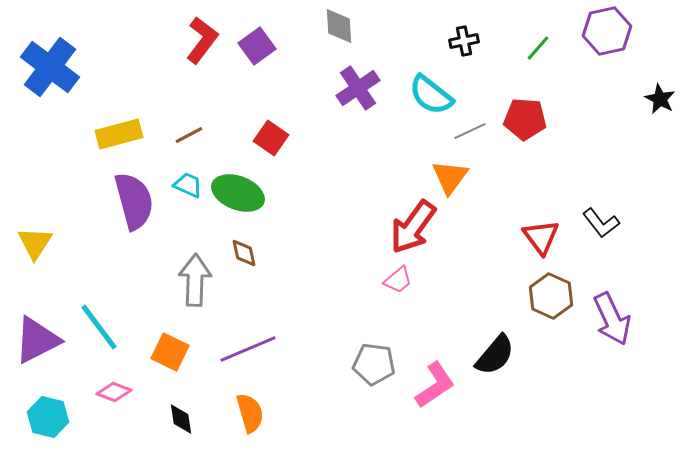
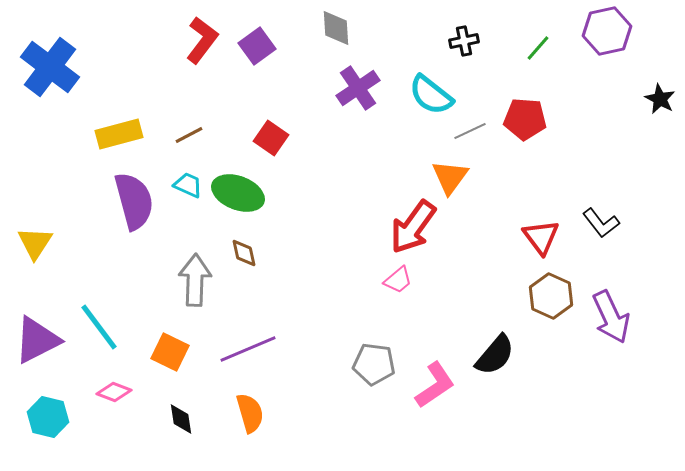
gray diamond: moved 3 px left, 2 px down
purple arrow: moved 1 px left, 2 px up
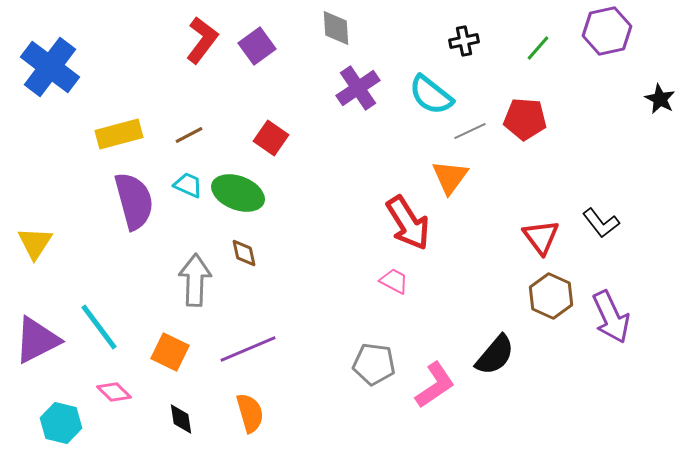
red arrow: moved 5 px left, 4 px up; rotated 68 degrees counterclockwise
pink trapezoid: moved 4 px left, 1 px down; rotated 112 degrees counterclockwise
pink diamond: rotated 24 degrees clockwise
cyan hexagon: moved 13 px right, 6 px down
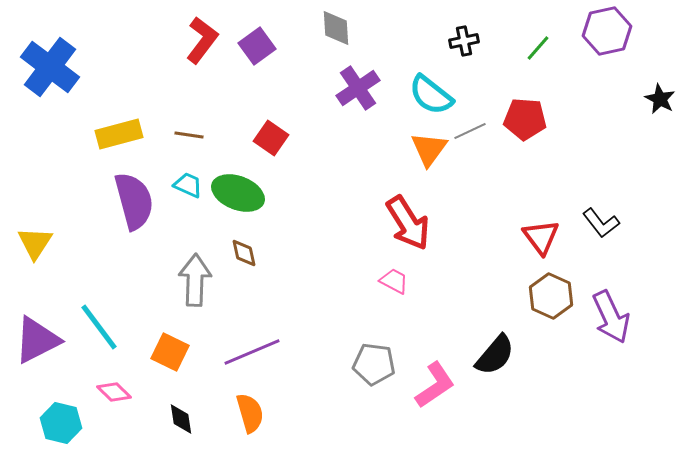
brown line: rotated 36 degrees clockwise
orange triangle: moved 21 px left, 28 px up
purple line: moved 4 px right, 3 px down
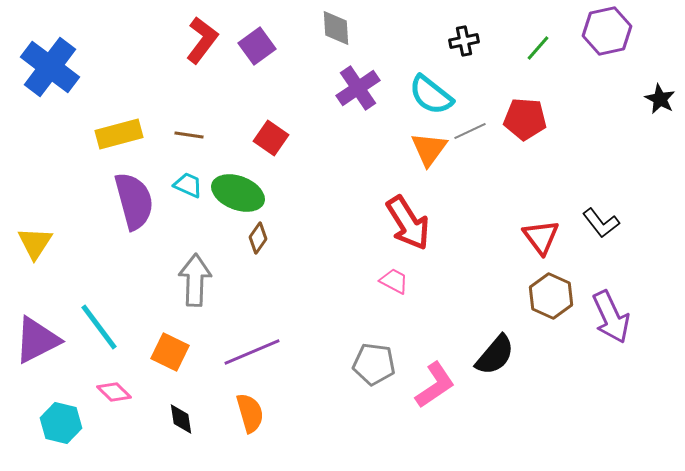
brown diamond: moved 14 px right, 15 px up; rotated 48 degrees clockwise
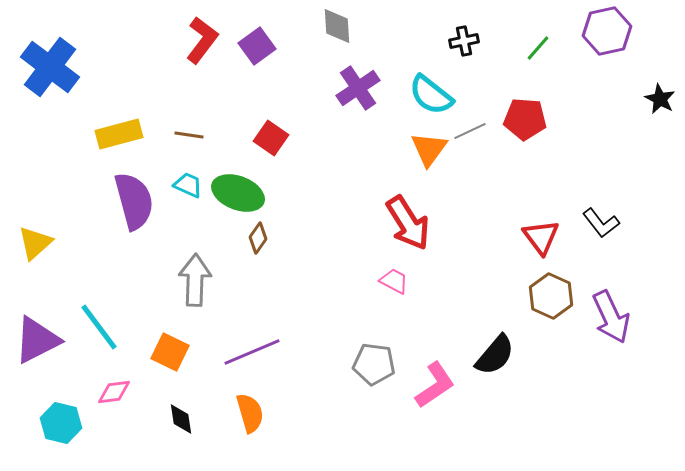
gray diamond: moved 1 px right, 2 px up
yellow triangle: rotated 15 degrees clockwise
pink diamond: rotated 52 degrees counterclockwise
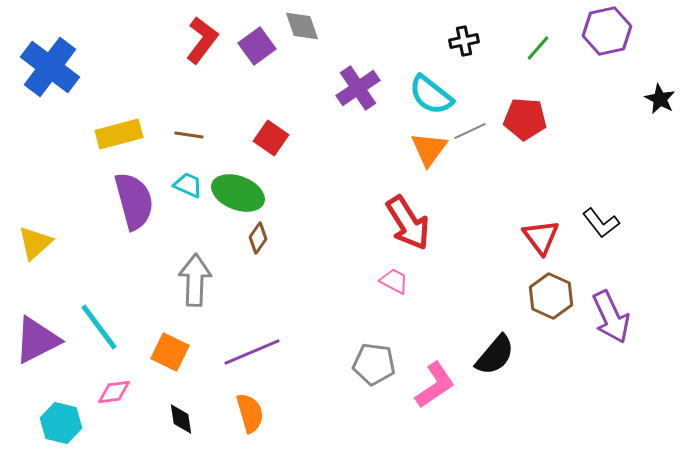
gray diamond: moved 35 px left; rotated 15 degrees counterclockwise
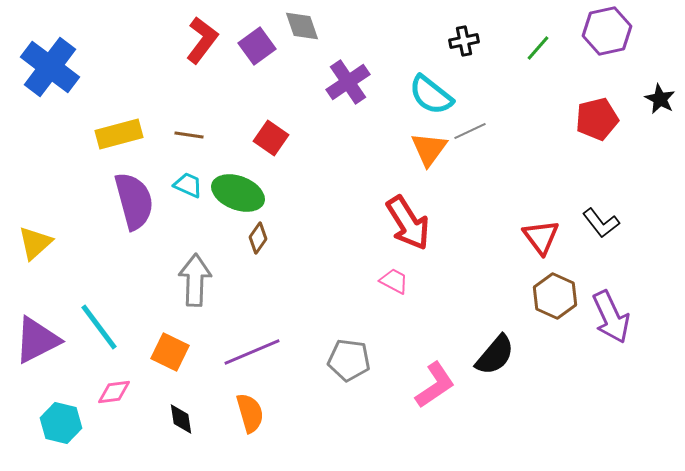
purple cross: moved 10 px left, 6 px up
red pentagon: moved 72 px right; rotated 18 degrees counterclockwise
brown hexagon: moved 4 px right
gray pentagon: moved 25 px left, 4 px up
